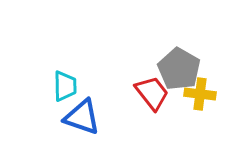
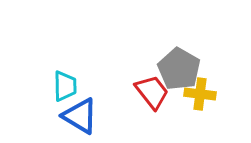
red trapezoid: moved 1 px up
blue triangle: moved 2 px left, 1 px up; rotated 12 degrees clockwise
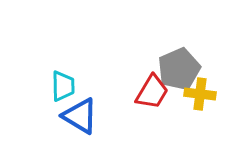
gray pentagon: rotated 18 degrees clockwise
cyan trapezoid: moved 2 px left
red trapezoid: rotated 69 degrees clockwise
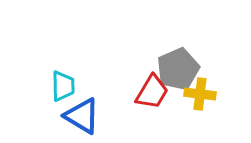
gray pentagon: moved 1 px left
blue triangle: moved 2 px right
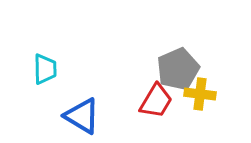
cyan trapezoid: moved 18 px left, 17 px up
red trapezoid: moved 4 px right, 9 px down
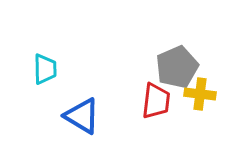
gray pentagon: moved 1 px left, 2 px up
red trapezoid: rotated 24 degrees counterclockwise
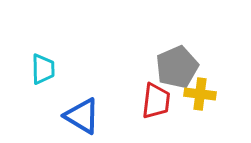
cyan trapezoid: moved 2 px left
